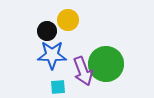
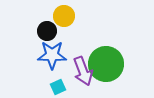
yellow circle: moved 4 px left, 4 px up
cyan square: rotated 21 degrees counterclockwise
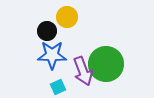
yellow circle: moved 3 px right, 1 px down
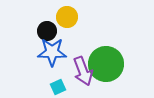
blue star: moved 3 px up
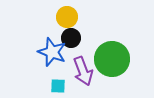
black circle: moved 24 px right, 7 px down
blue star: rotated 20 degrees clockwise
green circle: moved 6 px right, 5 px up
cyan square: moved 1 px up; rotated 28 degrees clockwise
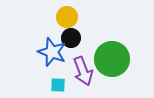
cyan square: moved 1 px up
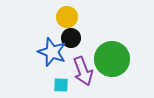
cyan square: moved 3 px right
